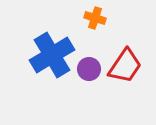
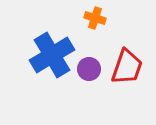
red trapezoid: moved 2 px right, 1 px down; rotated 15 degrees counterclockwise
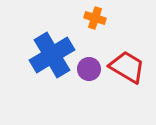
red trapezoid: rotated 78 degrees counterclockwise
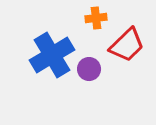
orange cross: moved 1 px right; rotated 25 degrees counterclockwise
red trapezoid: moved 22 px up; rotated 105 degrees clockwise
